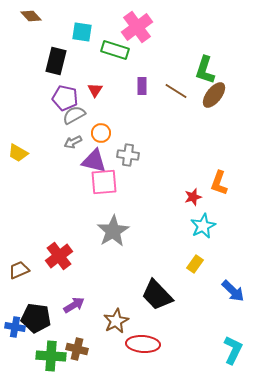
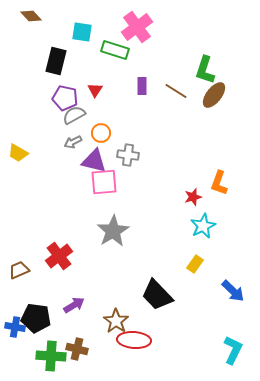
brown star: rotated 10 degrees counterclockwise
red ellipse: moved 9 px left, 4 px up
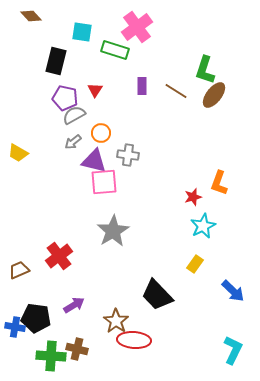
gray arrow: rotated 12 degrees counterclockwise
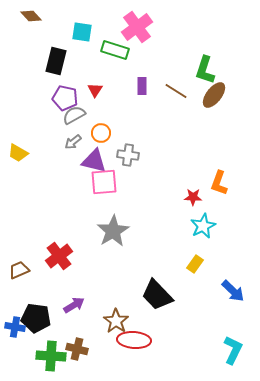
red star: rotated 18 degrees clockwise
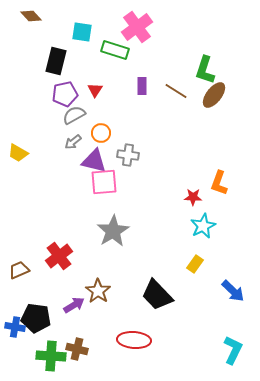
purple pentagon: moved 4 px up; rotated 25 degrees counterclockwise
brown star: moved 18 px left, 30 px up
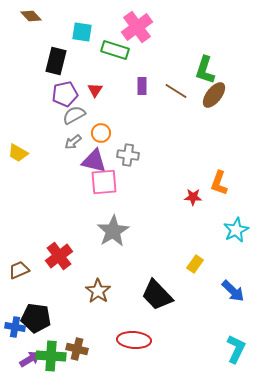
cyan star: moved 33 px right, 4 px down
purple arrow: moved 44 px left, 54 px down
cyan L-shape: moved 3 px right, 1 px up
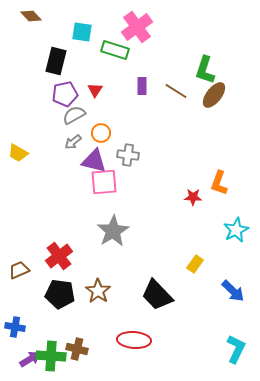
black pentagon: moved 24 px right, 24 px up
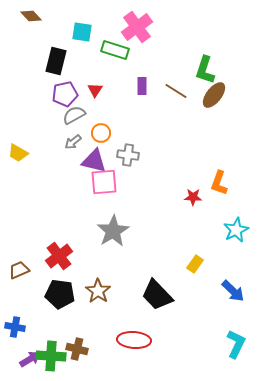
cyan L-shape: moved 5 px up
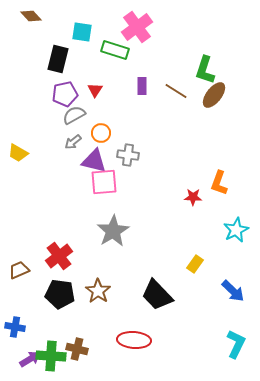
black rectangle: moved 2 px right, 2 px up
